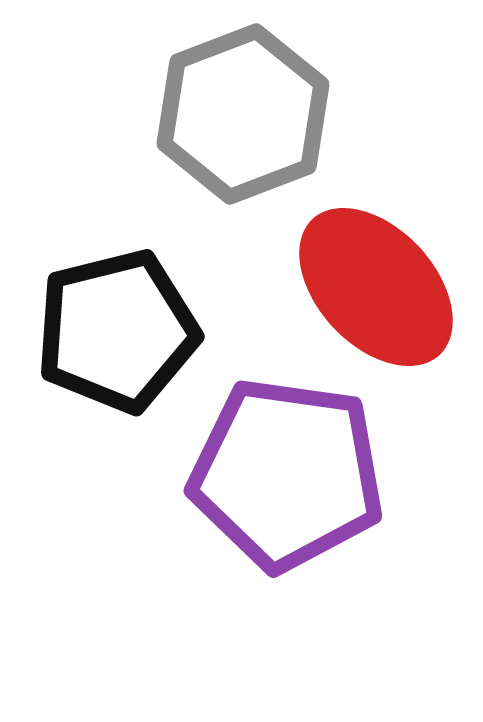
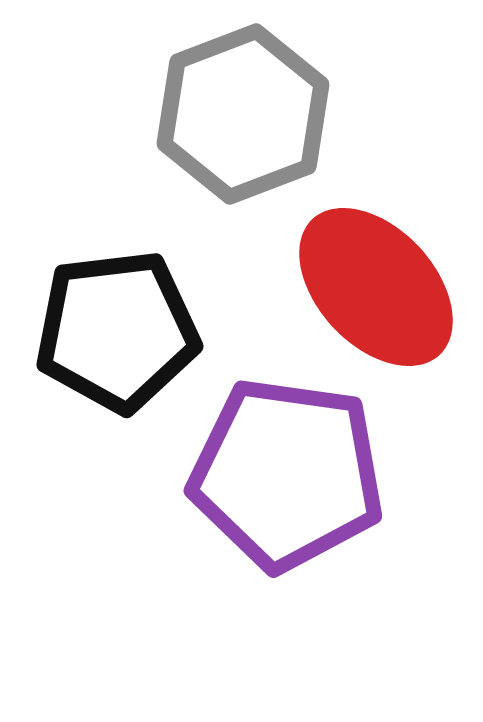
black pentagon: rotated 7 degrees clockwise
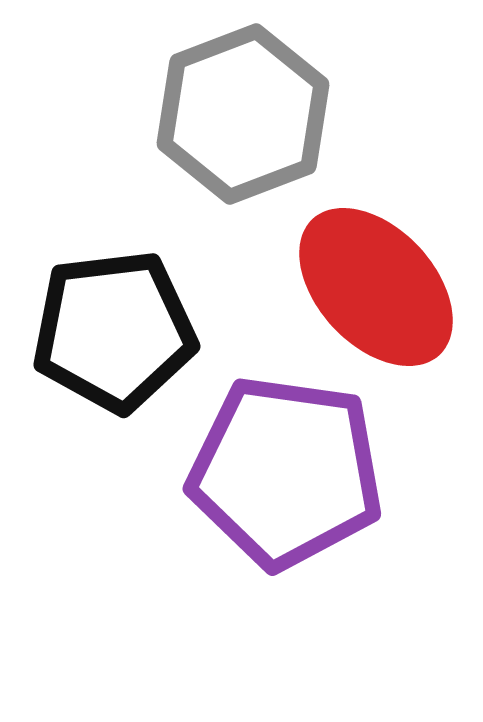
black pentagon: moved 3 px left
purple pentagon: moved 1 px left, 2 px up
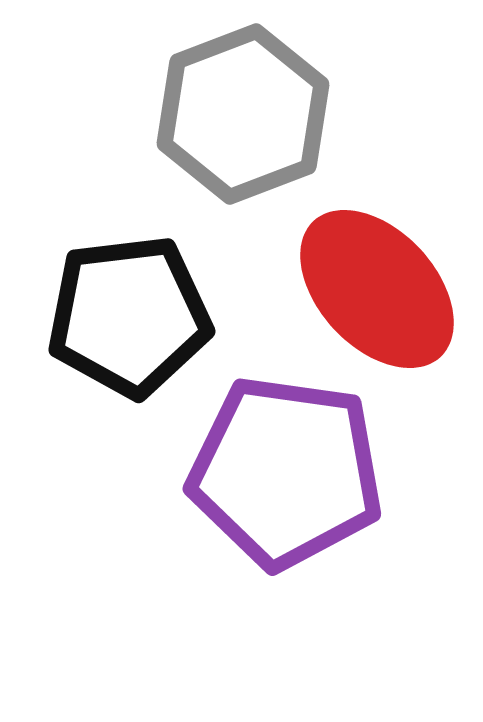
red ellipse: moved 1 px right, 2 px down
black pentagon: moved 15 px right, 15 px up
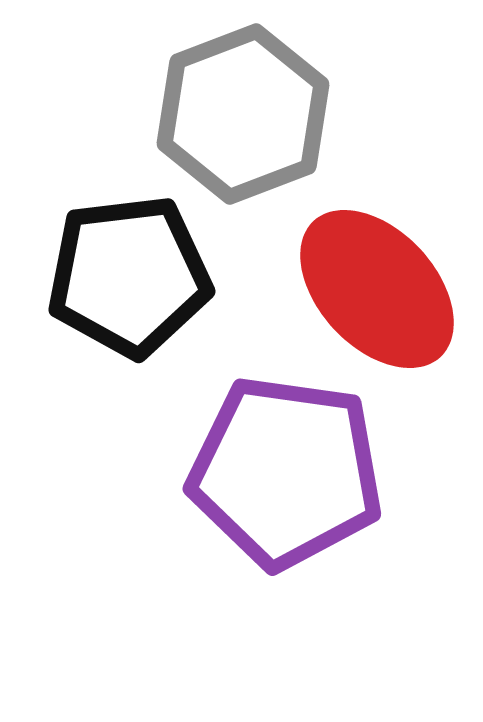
black pentagon: moved 40 px up
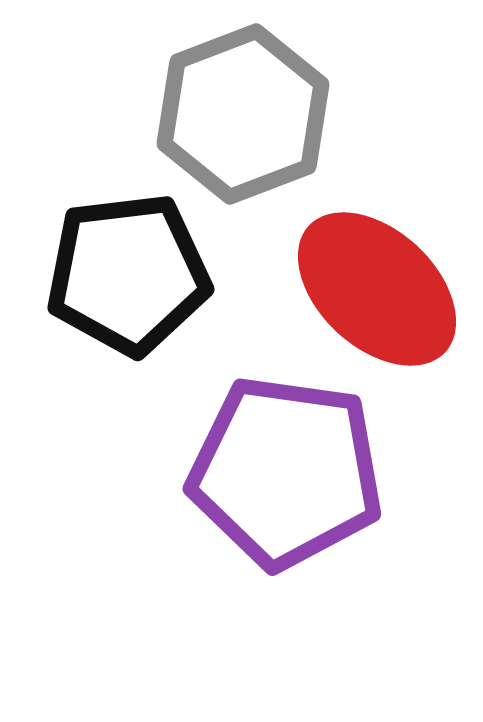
black pentagon: moved 1 px left, 2 px up
red ellipse: rotated 4 degrees counterclockwise
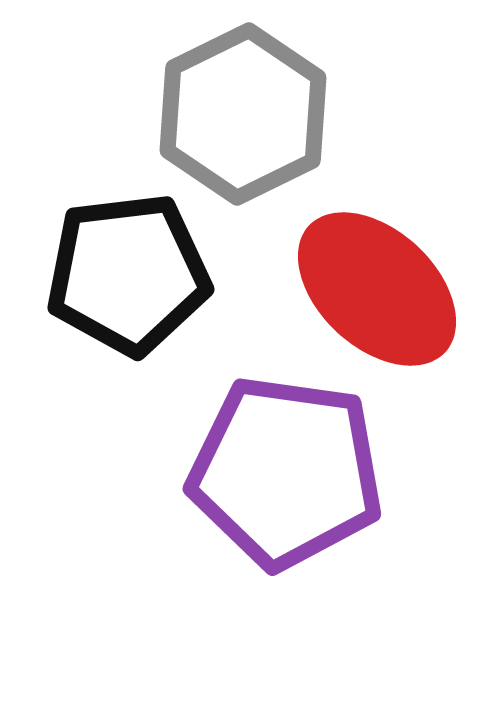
gray hexagon: rotated 5 degrees counterclockwise
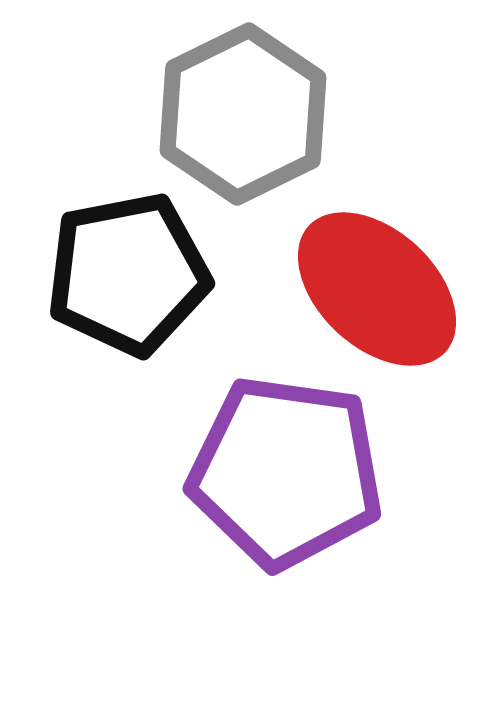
black pentagon: rotated 4 degrees counterclockwise
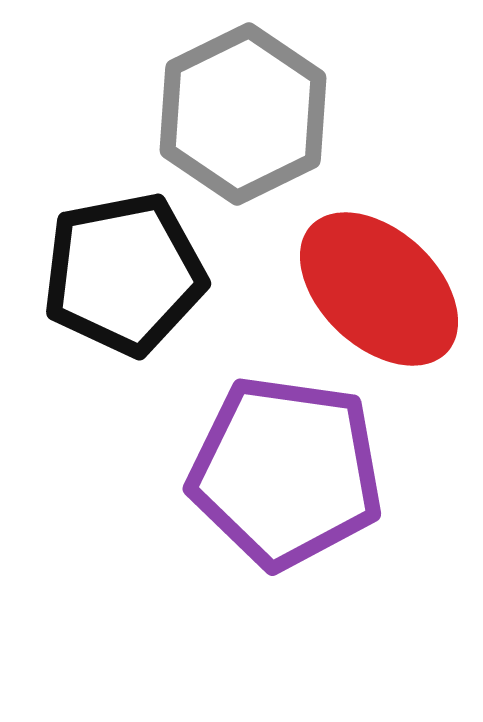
black pentagon: moved 4 px left
red ellipse: moved 2 px right
